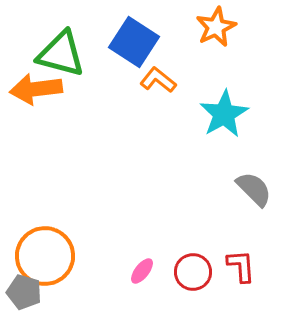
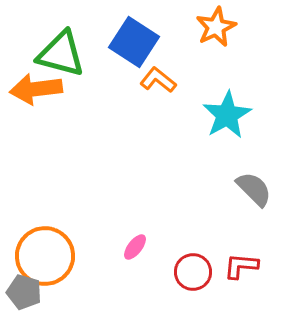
cyan star: moved 3 px right, 1 px down
red L-shape: rotated 81 degrees counterclockwise
pink ellipse: moved 7 px left, 24 px up
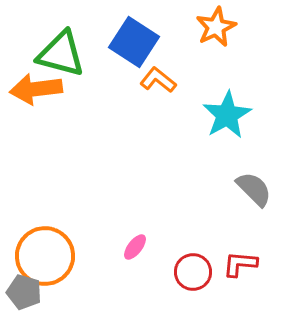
red L-shape: moved 1 px left, 2 px up
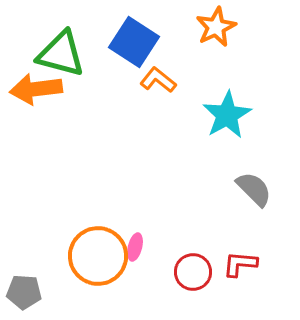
pink ellipse: rotated 24 degrees counterclockwise
orange circle: moved 53 px right
gray pentagon: rotated 12 degrees counterclockwise
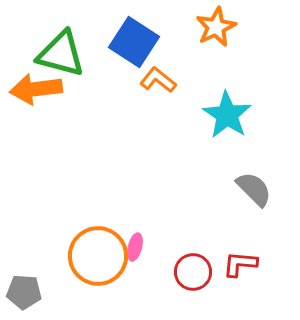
cyan star: rotated 9 degrees counterclockwise
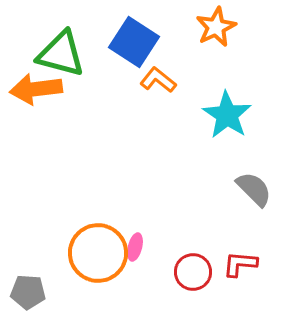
orange circle: moved 3 px up
gray pentagon: moved 4 px right
